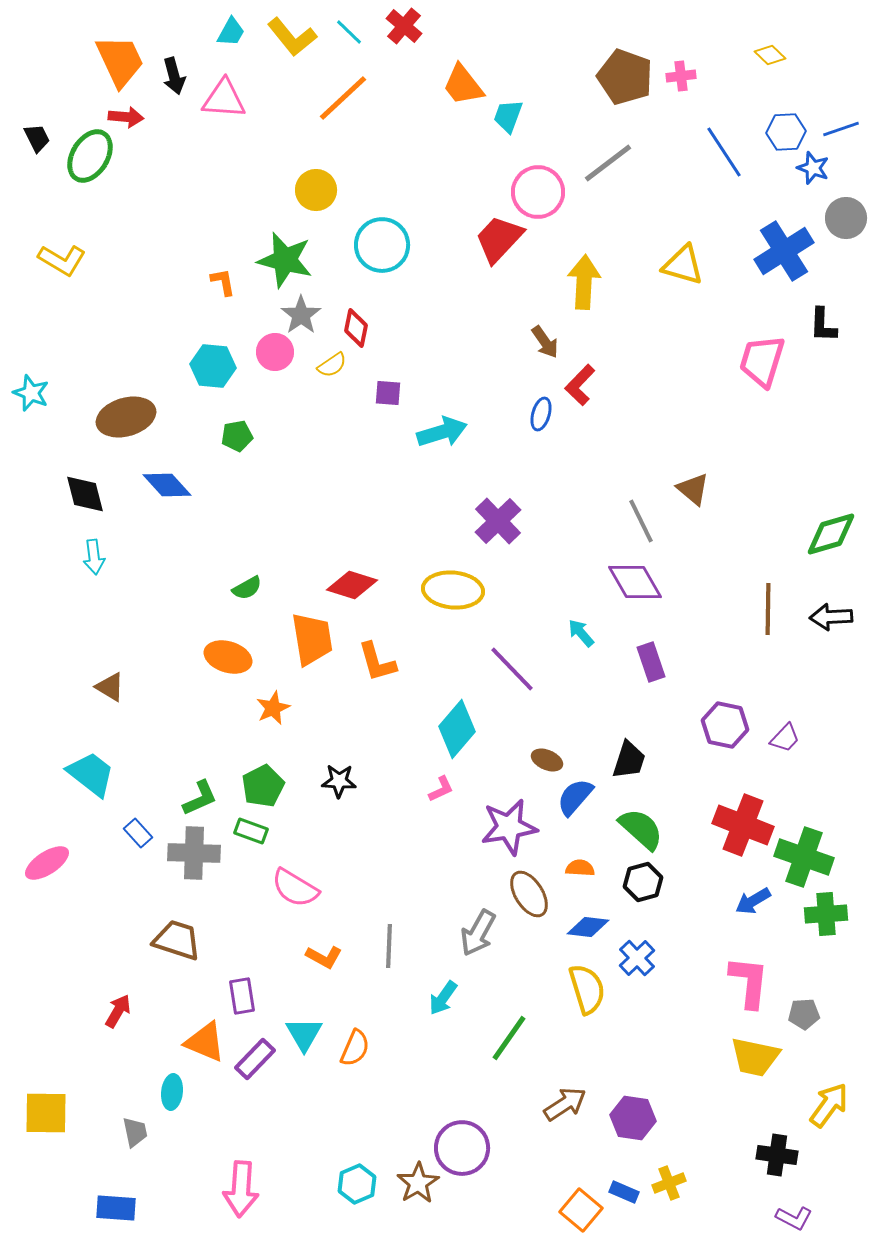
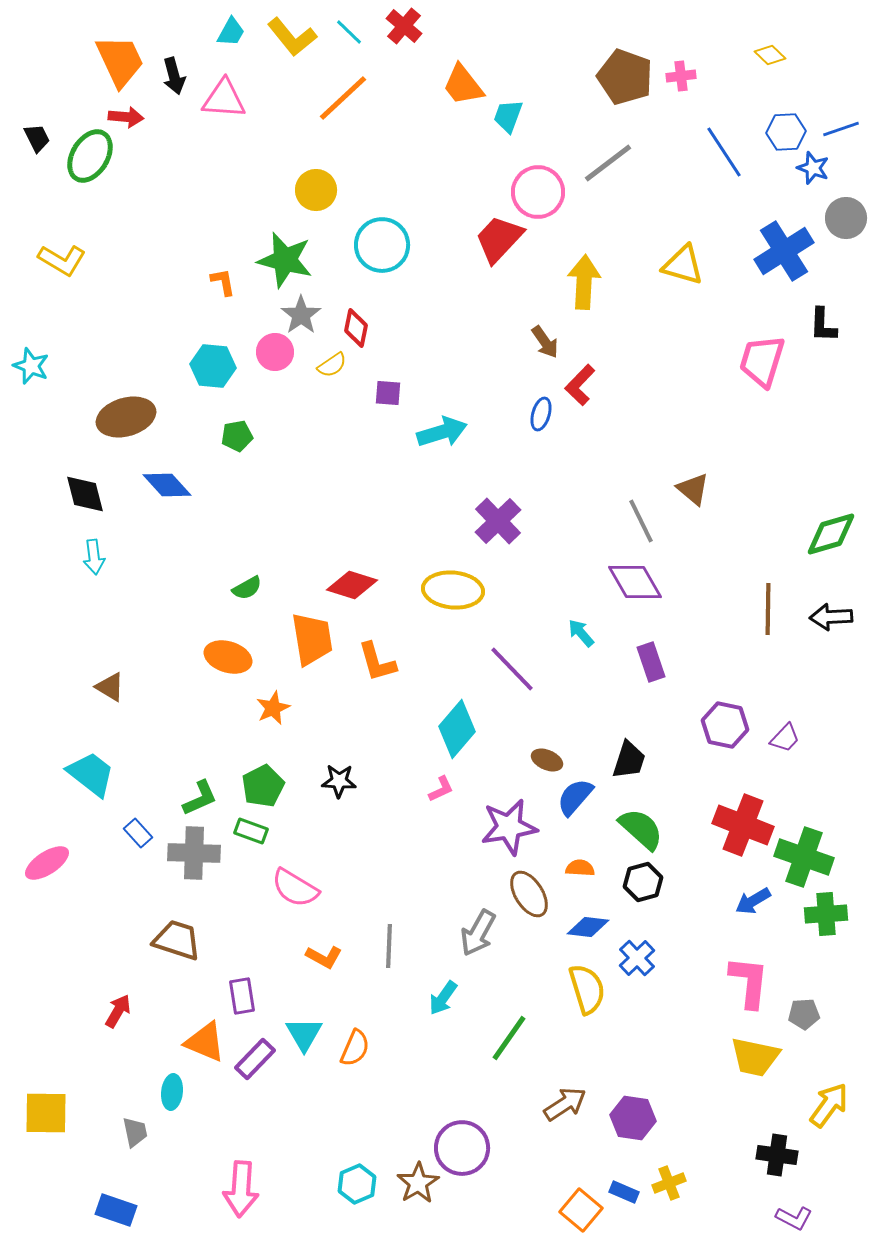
cyan star at (31, 393): moved 27 px up
blue rectangle at (116, 1208): moved 2 px down; rotated 15 degrees clockwise
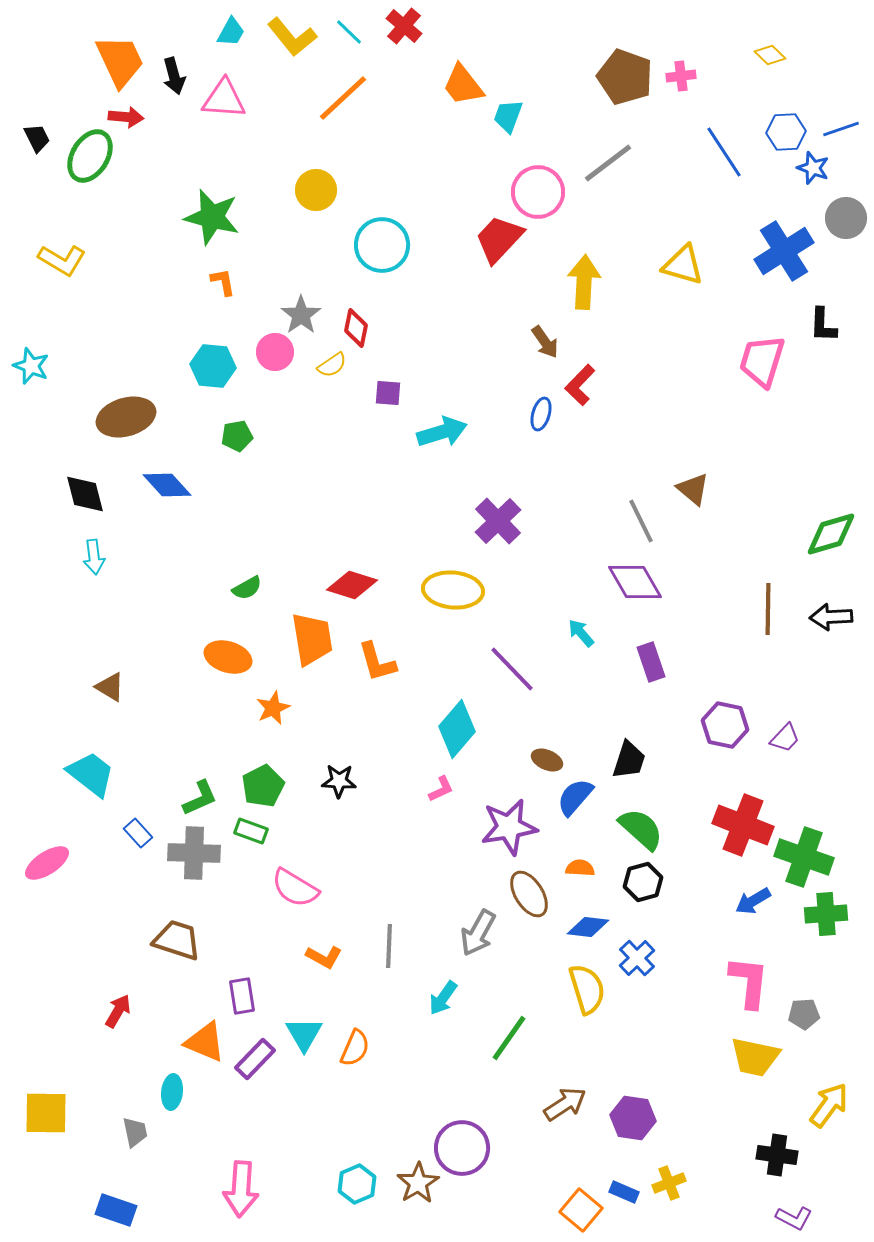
green star at (285, 260): moved 73 px left, 43 px up
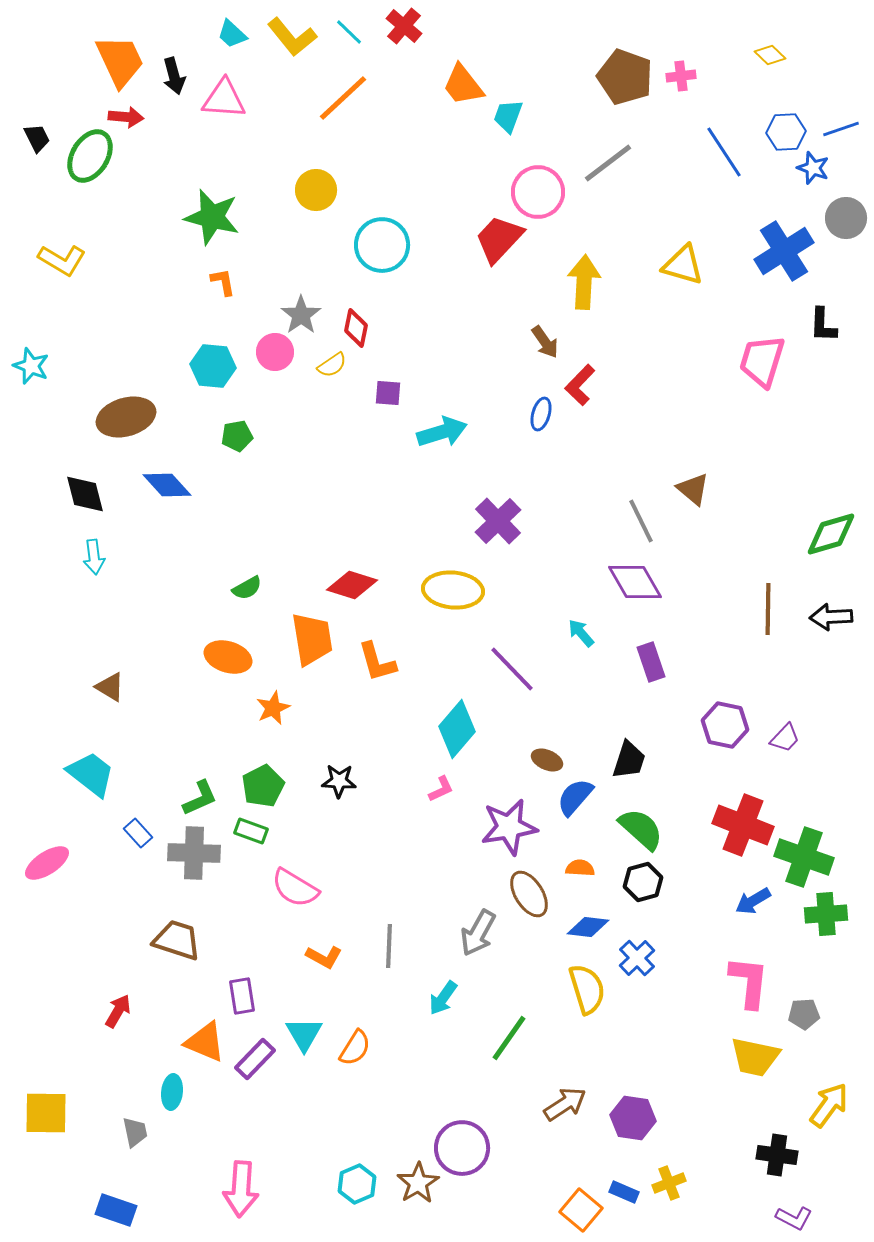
cyan trapezoid at (231, 32): moved 1 px right, 2 px down; rotated 104 degrees clockwise
orange semicircle at (355, 1048): rotated 9 degrees clockwise
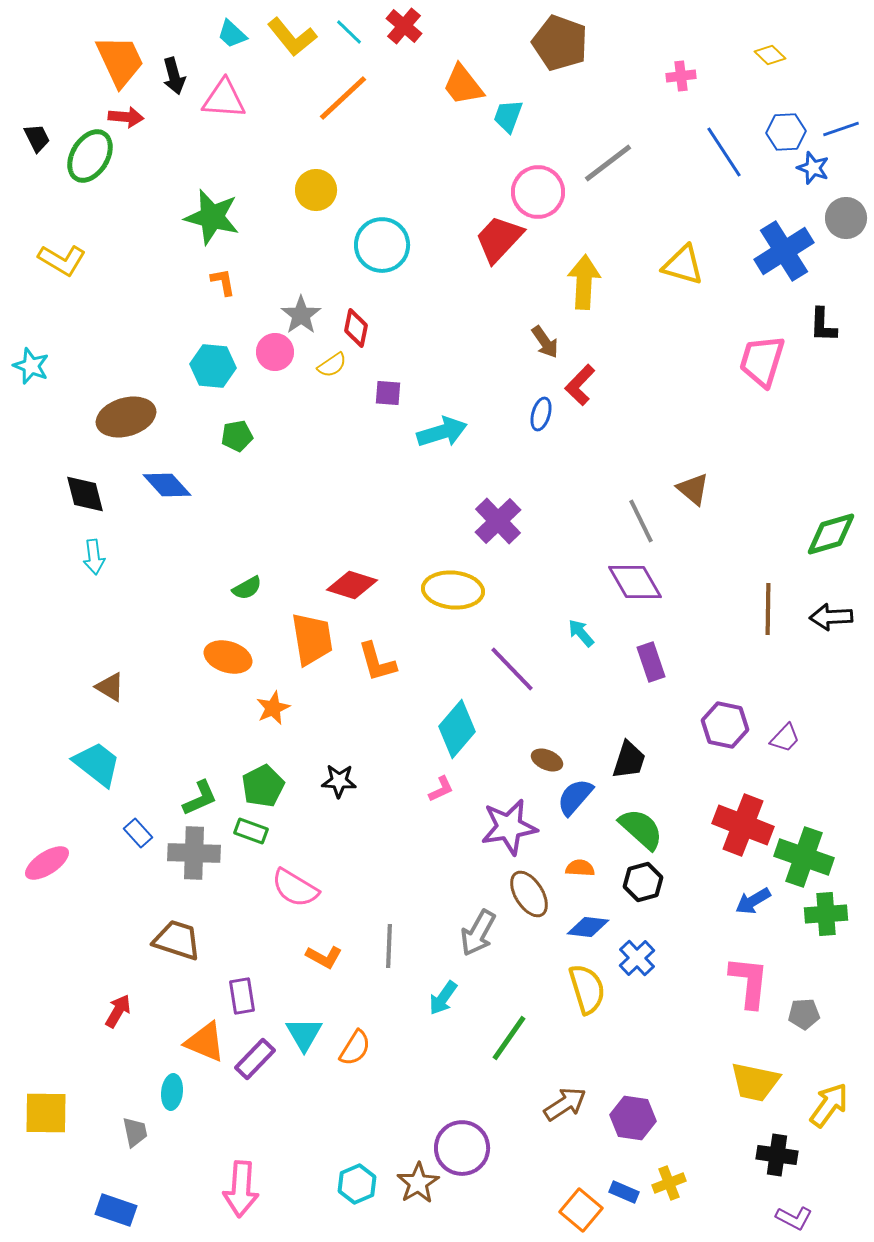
brown pentagon at (625, 77): moved 65 px left, 34 px up
cyan trapezoid at (91, 774): moved 6 px right, 10 px up
yellow trapezoid at (755, 1057): moved 25 px down
